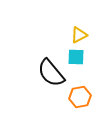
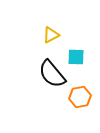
yellow triangle: moved 28 px left
black semicircle: moved 1 px right, 1 px down
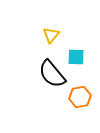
yellow triangle: rotated 24 degrees counterclockwise
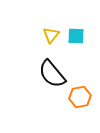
cyan square: moved 21 px up
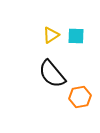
yellow triangle: rotated 18 degrees clockwise
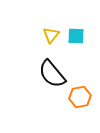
yellow triangle: rotated 18 degrees counterclockwise
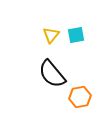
cyan square: moved 1 px up; rotated 12 degrees counterclockwise
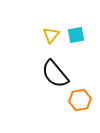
black semicircle: moved 3 px right
orange hexagon: moved 3 px down
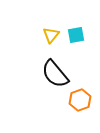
orange hexagon: rotated 10 degrees counterclockwise
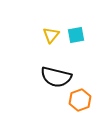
black semicircle: moved 1 px right, 3 px down; rotated 36 degrees counterclockwise
